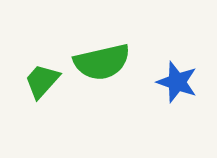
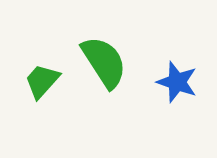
green semicircle: moved 2 px right; rotated 110 degrees counterclockwise
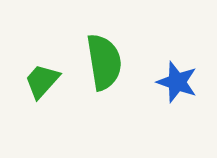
green semicircle: rotated 24 degrees clockwise
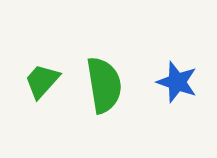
green semicircle: moved 23 px down
